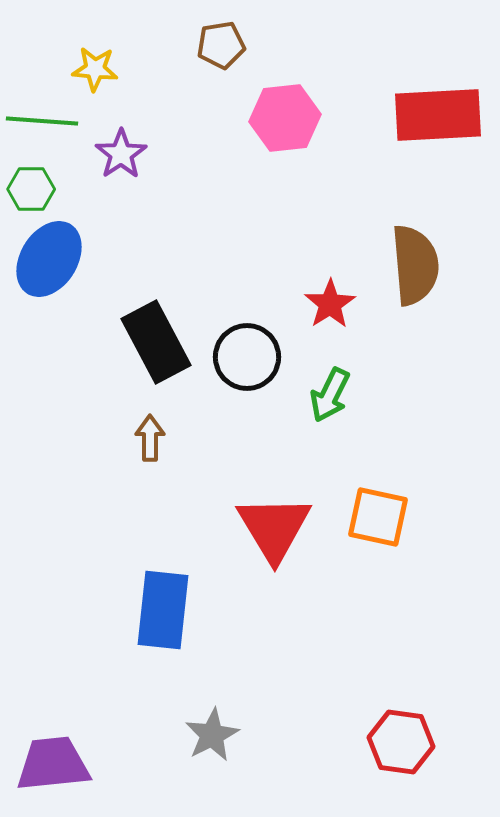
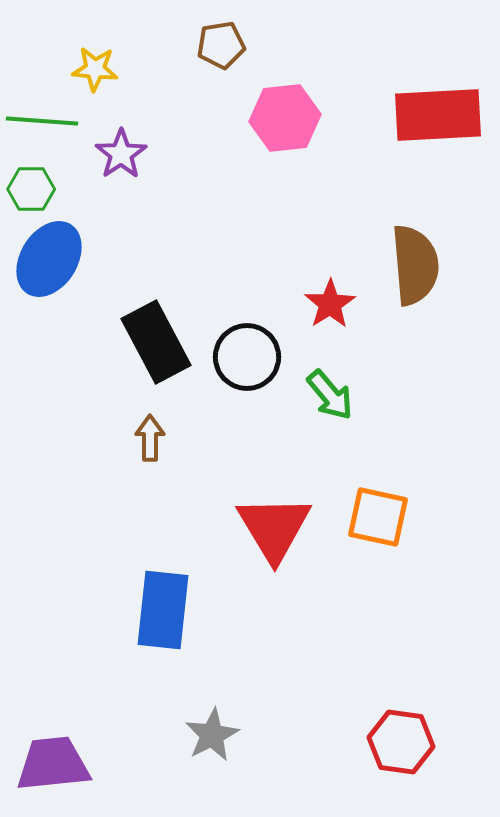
green arrow: rotated 66 degrees counterclockwise
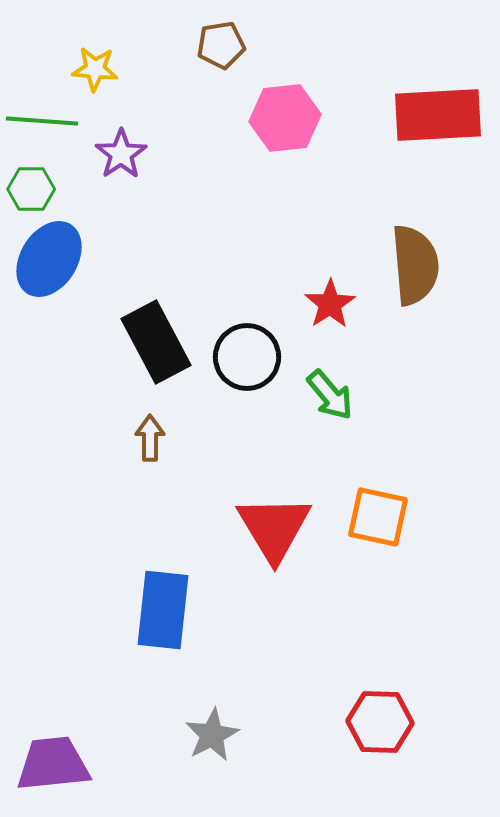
red hexagon: moved 21 px left, 20 px up; rotated 6 degrees counterclockwise
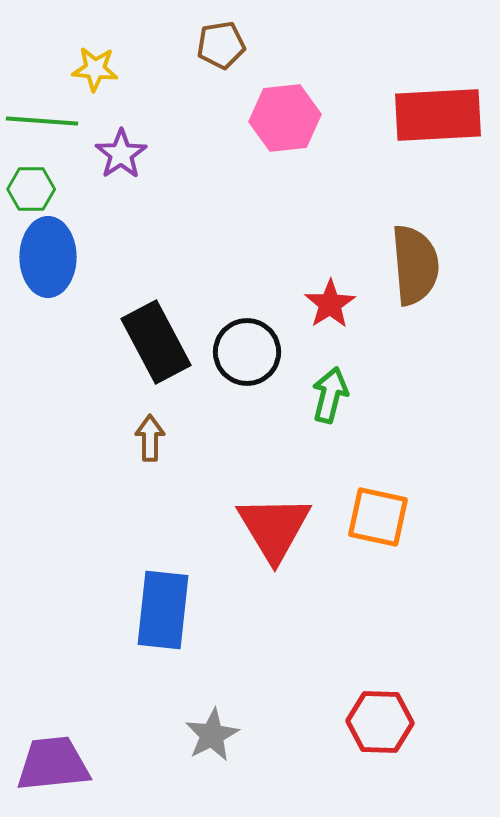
blue ellipse: moved 1 px left, 2 px up; rotated 32 degrees counterclockwise
black circle: moved 5 px up
green arrow: rotated 126 degrees counterclockwise
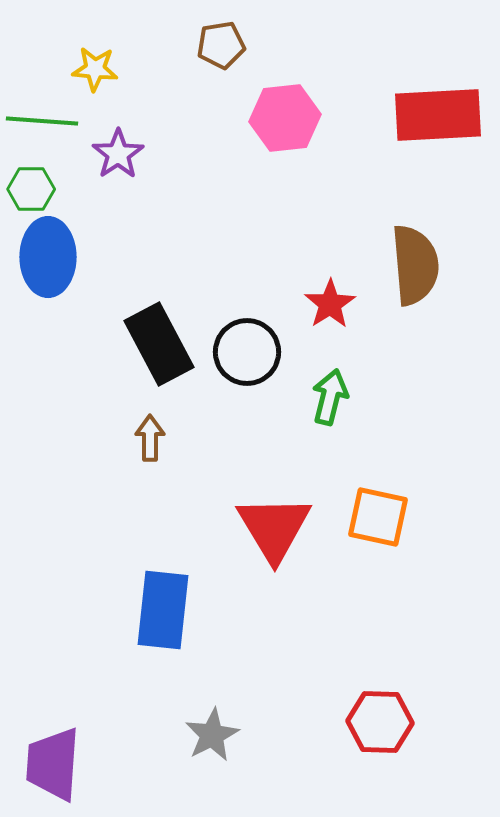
purple star: moved 3 px left
black rectangle: moved 3 px right, 2 px down
green arrow: moved 2 px down
purple trapezoid: rotated 80 degrees counterclockwise
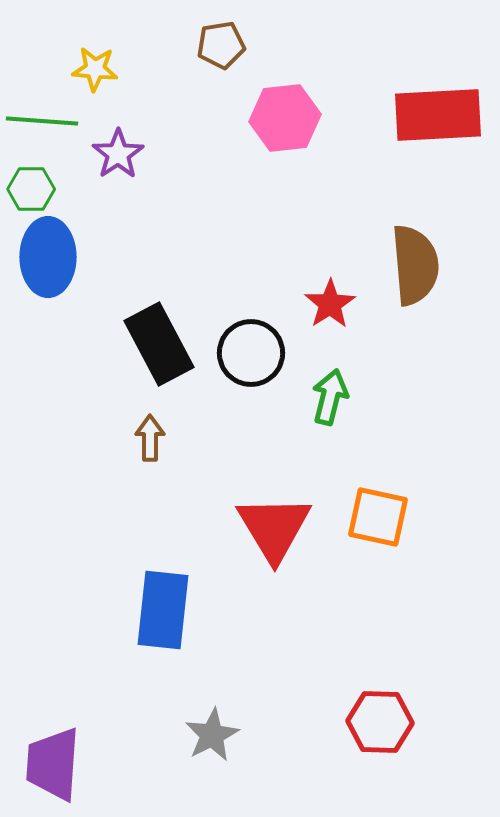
black circle: moved 4 px right, 1 px down
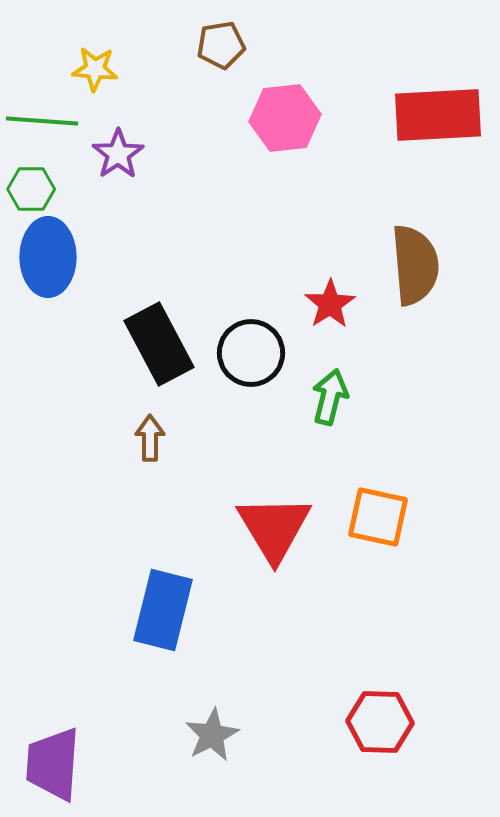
blue rectangle: rotated 8 degrees clockwise
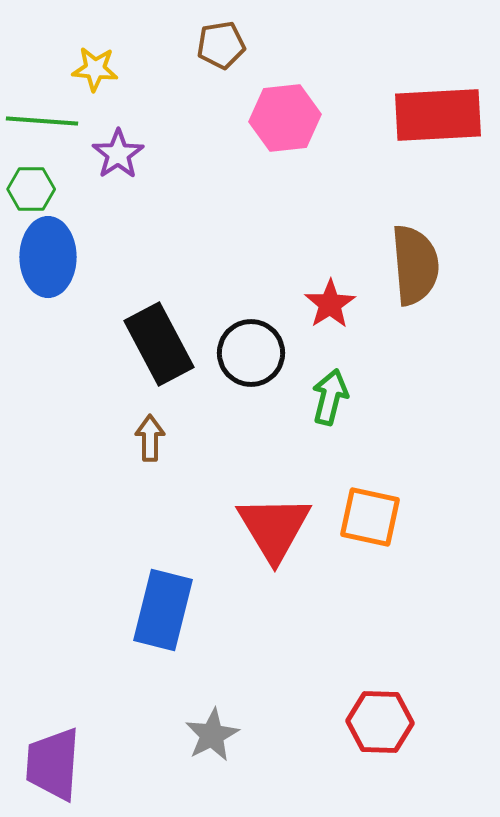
orange square: moved 8 px left
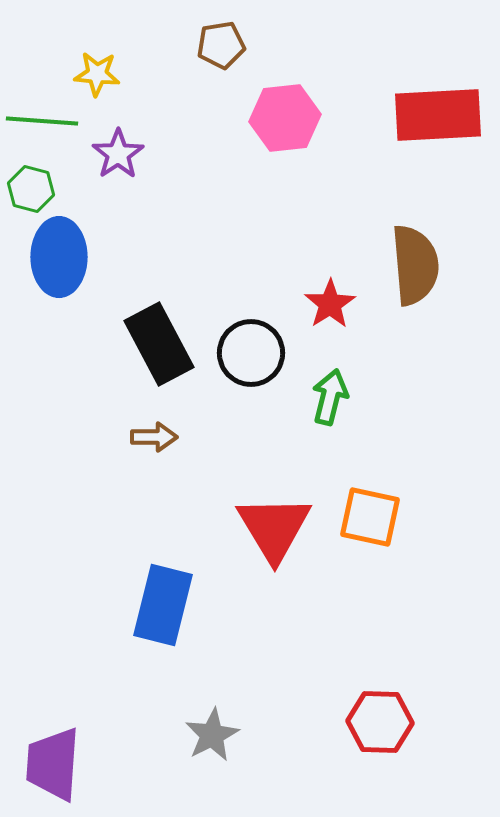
yellow star: moved 2 px right, 5 px down
green hexagon: rotated 15 degrees clockwise
blue ellipse: moved 11 px right
brown arrow: moved 4 px right, 1 px up; rotated 90 degrees clockwise
blue rectangle: moved 5 px up
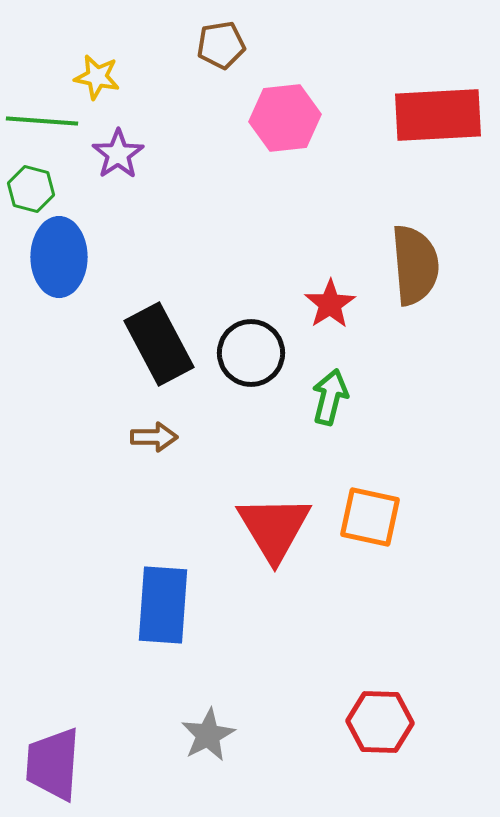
yellow star: moved 3 px down; rotated 6 degrees clockwise
blue rectangle: rotated 10 degrees counterclockwise
gray star: moved 4 px left
